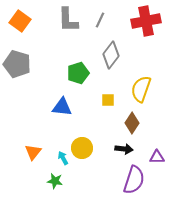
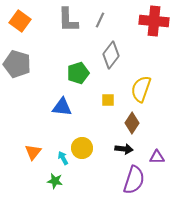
red cross: moved 8 px right; rotated 16 degrees clockwise
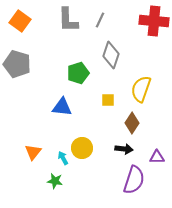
gray diamond: rotated 20 degrees counterclockwise
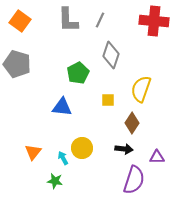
green pentagon: rotated 10 degrees counterclockwise
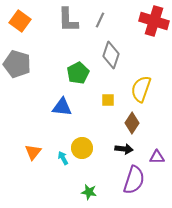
red cross: rotated 12 degrees clockwise
green star: moved 34 px right, 11 px down
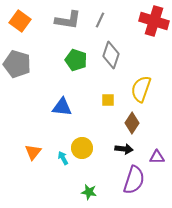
gray L-shape: rotated 80 degrees counterclockwise
green pentagon: moved 2 px left, 13 px up; rotated 25 degrees counterclockwise
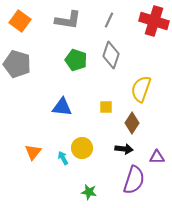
gray line: moved 9 px right
yellow square: moved 2 px left, 7 px down
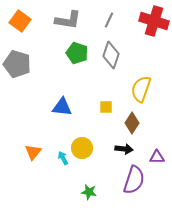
green pentagon: moved 1 px right, 7 px up
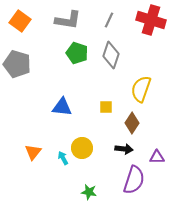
red cross: moved 3 px left, 1 px up
